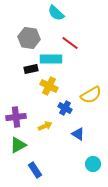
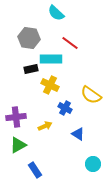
yellow cross: moved 1 px right, 1 px up
yellow semicircle: rotated 65 degrees clockwise
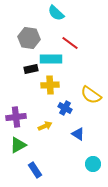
yellow cross: rotated 30 degrees counterclockwise
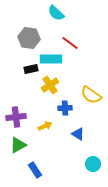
yellow cross: rotated 30 degrees counterclockwise
blue cross: rotated 32 degrees counterclockwise
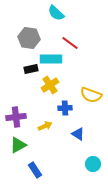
yellow semicircle: rotated 15 degrees counterclockwise
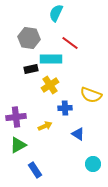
cyan semicircle: rotated 72 degrees clockwise
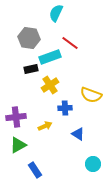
cyan rectangle: moved 1 px left, 2 px up; rotated 20 degrees counterclockwise
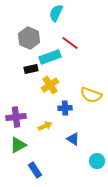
gray hexagon: rotated 15 degrees clockwise
blue triangle: moved 5 px left, 5 px down
cyan circle: moved 4 px right, 3 px up
